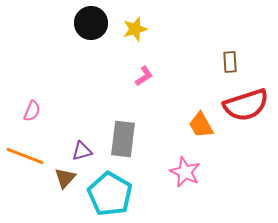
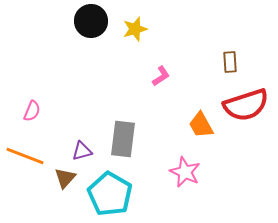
black circle: moved 2 px up
pink L-shape: moved 17 px right
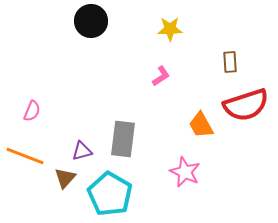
yellow star: moved 35 px right; rotated 15 degrees clockwise
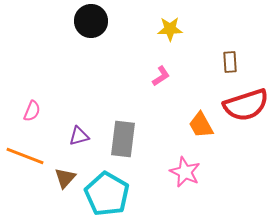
purple triangle: moved 3 px left, 15 px up
cyan pentagon: moved 3 px left
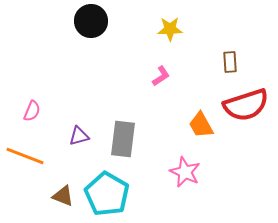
brown triangle: moved 2 px left, 18 px down; rotated 50 degrees counterclockwise
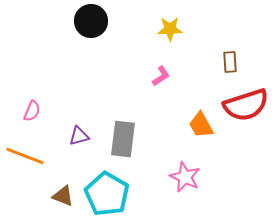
pink star: moved 5 px down
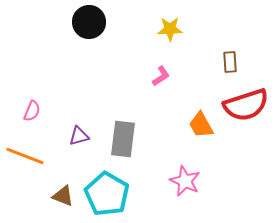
black circle: moved 2 px left, 1 px down
pink star: moved 4 px down
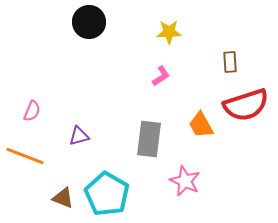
yellow star: moved 1 px left, 3 px down
gray rectangle: moved 26 px right
brown triangle: moved 2 px down
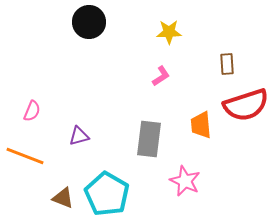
brown rectangle: moved 3 px left, 2 px down
orange trapezoid: rotated 24 degrees clockwise
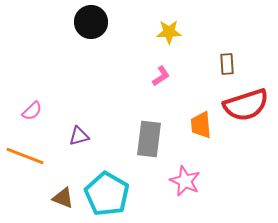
black circle: moved 2 px right
pink semicircle: rotated 25 degrees clockwise
